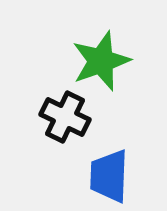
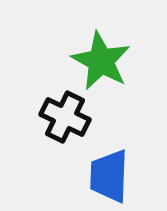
green star: rotated 24 degrees counterclockwise
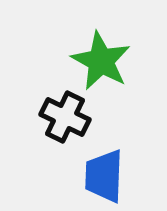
blue trapezoid: moved 5 px left
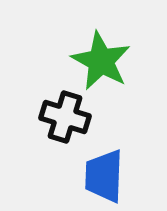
black cross: rotated 9 degrees counterclockwise
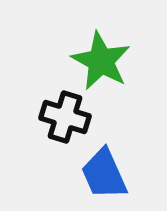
blue trapezoid: moved 2 px up; rotated 26 degrees counterclockwise
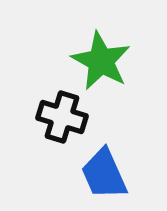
black cross: moved 3 px left
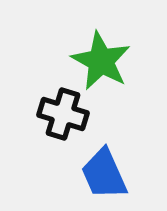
black cross: moved 1 px right, 3 px up
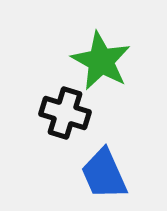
black cross: moved 2 px right, 1 px up
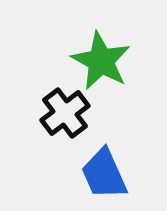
black cross: rotated 36 degrees clockwise
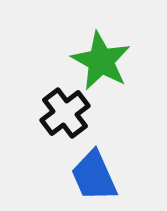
blue trapezoid: moved 10 px left, 2 px down
